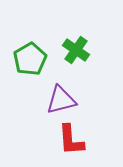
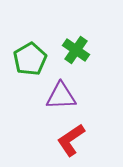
purple triangle: moved 4 px up; rotated 12 degrees clockwise
red L-shape: rotated 60 degrees clockwise
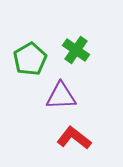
red L-shape: moved 3 px right, 2 px up; rotated 72 degrees clockwise
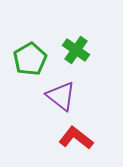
purple triangle: rotated 40 degrees clockwise
red L-shape: moved 2 px right
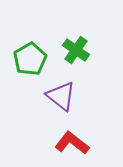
red L-shape: moved 4 px left, 5 px down
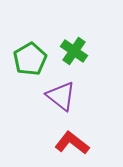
green cross: moved 2 px left, 1 px down
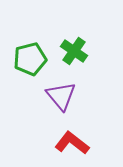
green pentagon: rotated 16 degrees clockwise
purple triangle: rotated 12 degrees clockwise
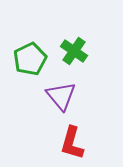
green pentagon: rotated 12 degrees counterclockwise
red L-shape: rotated 112 degrees counterclockwise
